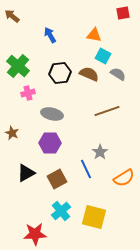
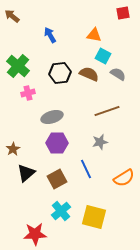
gray ellipse: moved 3 px down; rotated 30 degrees counterclockwise
brown star: moved 1 px right, 16 px down; rotated 16 degrees clockwise
purple hexagon: moved 7 px right
gray star: moved 10 px up; rotated 21 degrees clockwise
black triangle: rotated 12 degrees counterclockwise
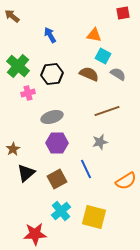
black hexagon: moved 8 px left, 1 px down
orange semicircle: moved 2 px right, 3 px down
